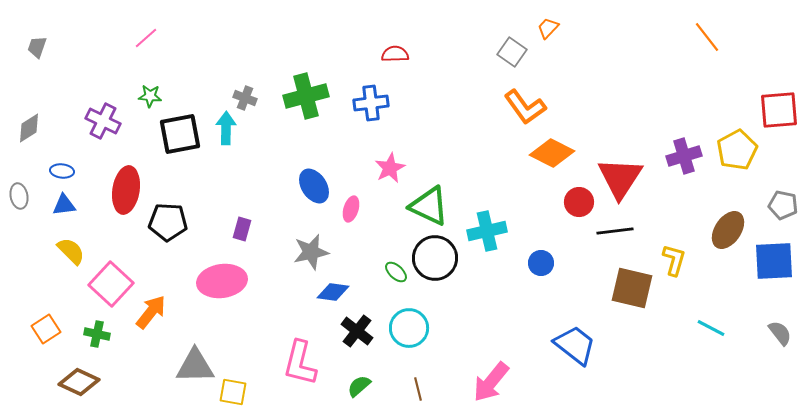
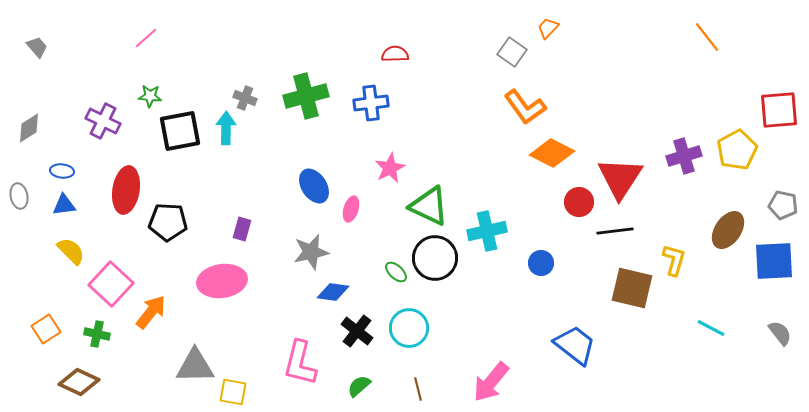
gray trapezoid at (37, 47): rotated 120 degrees clockwise
black square at (180, 134): moved 3 px up
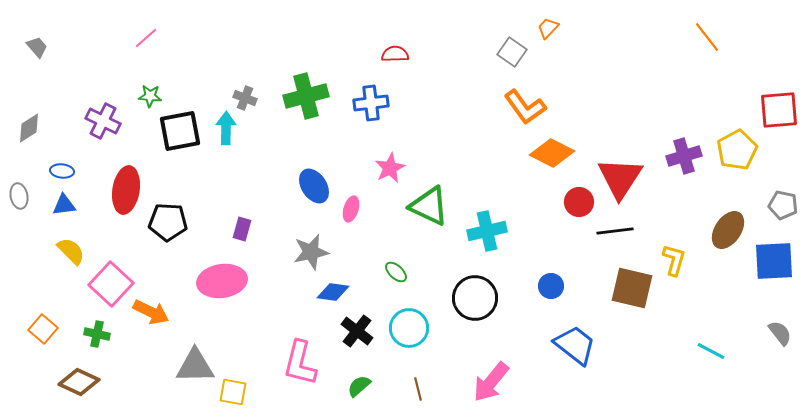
black circle at (435, 258): moved 40 px right, 40 px down
blue circle at (541, 263): moved 10 px right, 23 px down
orange arrow at (151, 312): rotated 78 degrees clockwise
cyan line at (711, 328): moved 23 px down
orange square at (46, 329): moved 3 px left; rotated 16 degrees counterclockwise
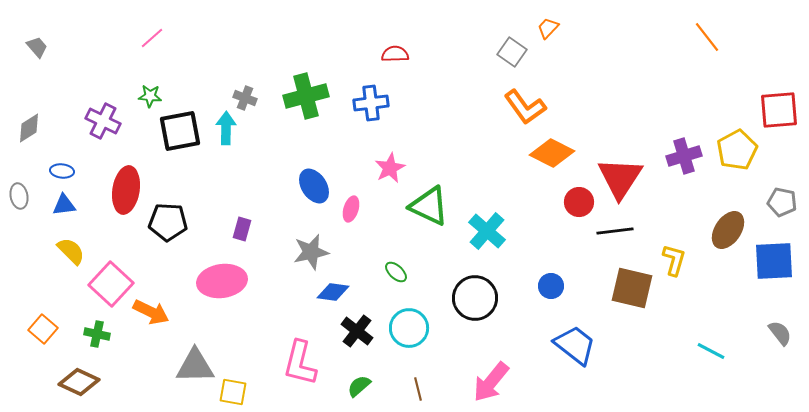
pink line at (146, 38): moved 6 px right
gray pentagon at (783, 205): moved 1 px left, 3 px up
cyan cross at (487, 231): rotated 36 degrees counterclockwise
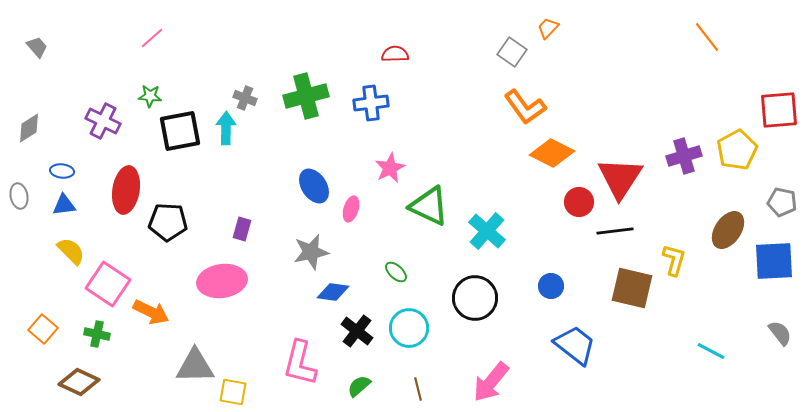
pink square at (111, 284): moved 3 px left; rotated 9 degrees counterclockwise
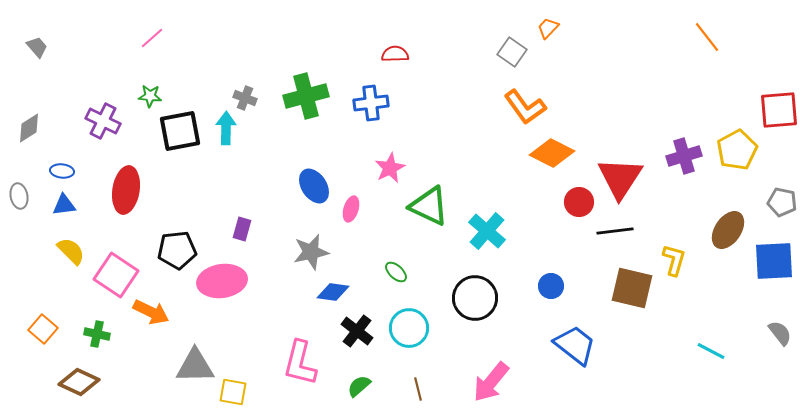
black pentagon at (168, 222): moved 9 px right, 28 px down; rotated 9 degrees counterclockwise
pink square at (108, 284): moved 8 px right, 9 px up
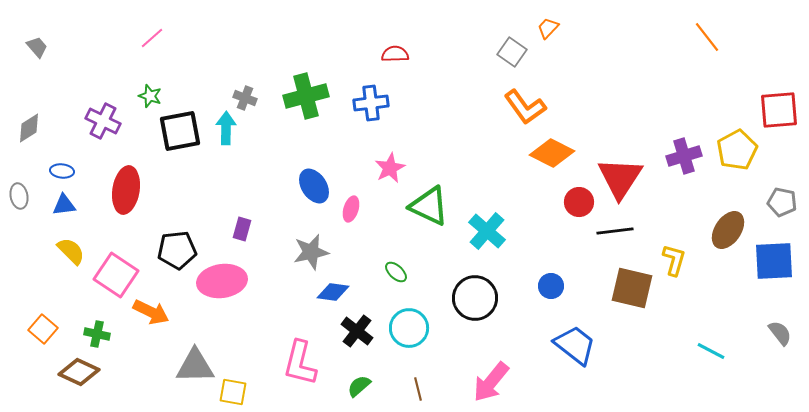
green star at (150, 96): rotated 15 degrees clockwise
brown diamond at (79, 382): moved 10 px up
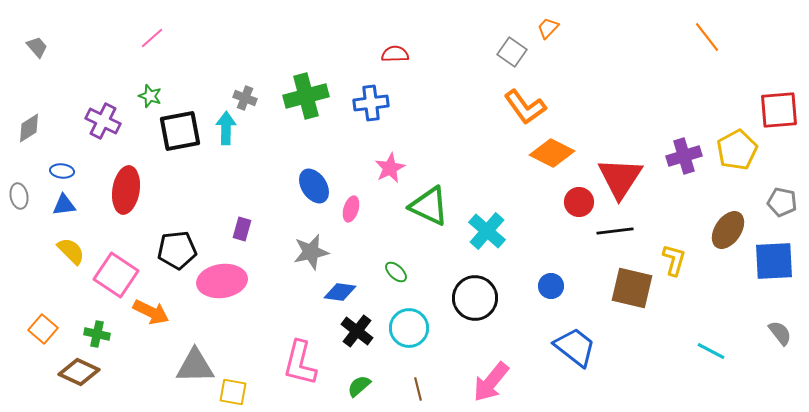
blue diamond at (333, 292): moved 7 px right
blue trapezoid at (575, 345): moved 2 px down
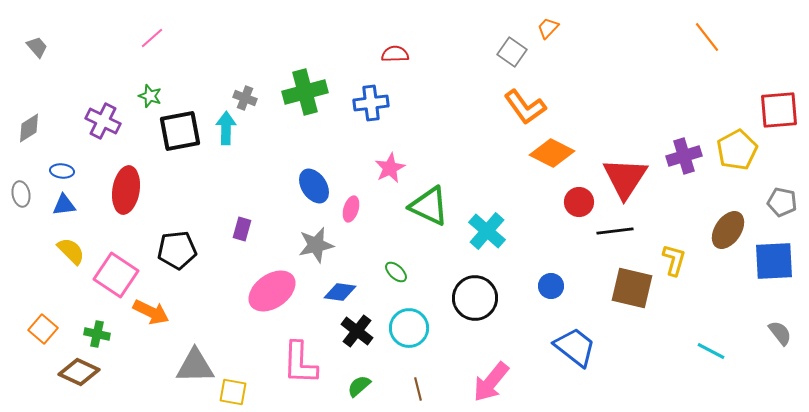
green cross at (306, 96): moved 1 px left, 4 px up
red triangle at (620, 178): moved 5 px right
gray ellipse at (19, 196): moved 2 px right, 2 px up
gray star at (311, 252): moved 5 px right, 7 px up
pink ellipse at (222, 281): moved 50 px right, 10 px down; rotated 27 degrees counterclockwise
pink L-shape at (300, 363): rotated 12 degrees counterclockwise
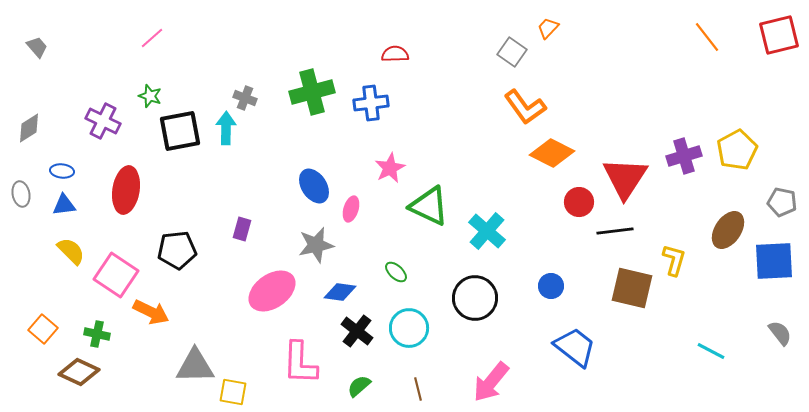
green cross at (305, 92): moved 7 px right
red square at (779, 110): moved 75 px up; rotated 9 degrees counterclockwise
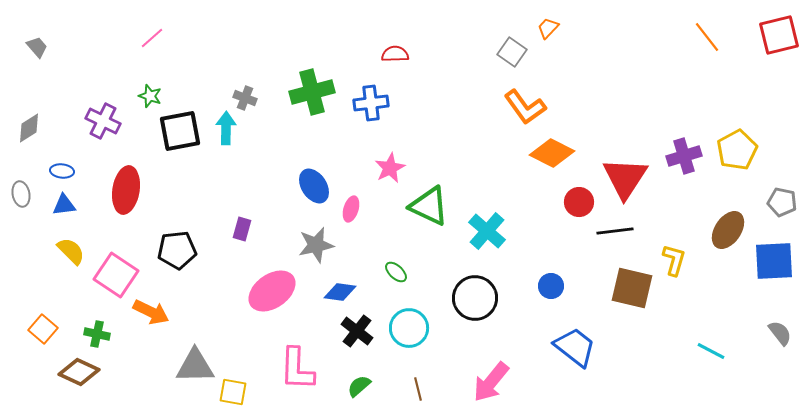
pink L-shape at (300, 363): moved 3 px left, 6 px down
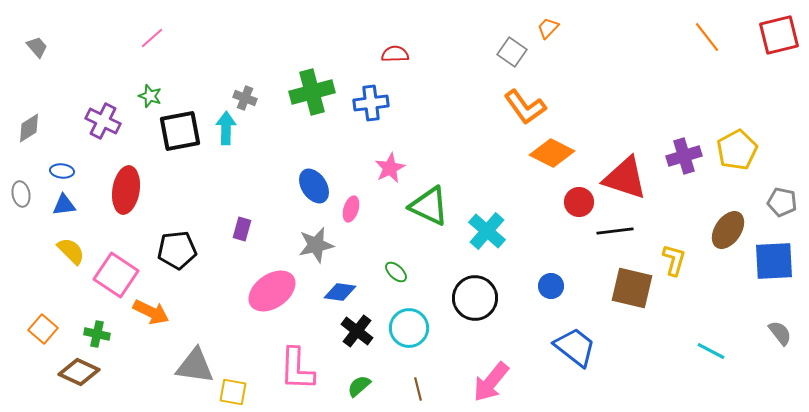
red triangle at (625, 178): rotated 45 degrees counterclockwise
gray triangle at (195, 366): rotated 9 degrees clockwise
